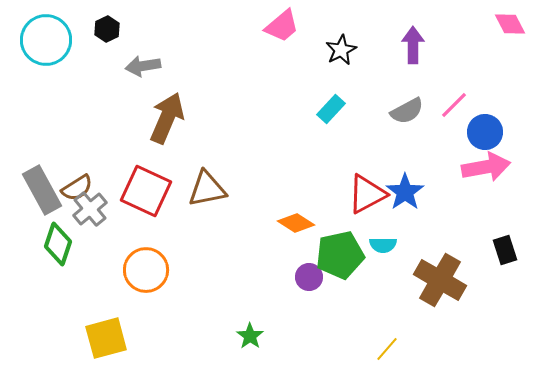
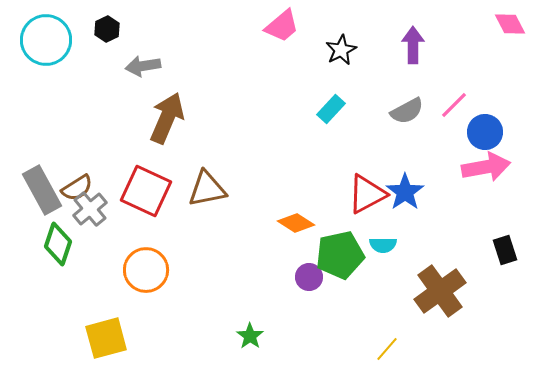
brown cross: moved 11 px down; rotated 24 degrees clockwise
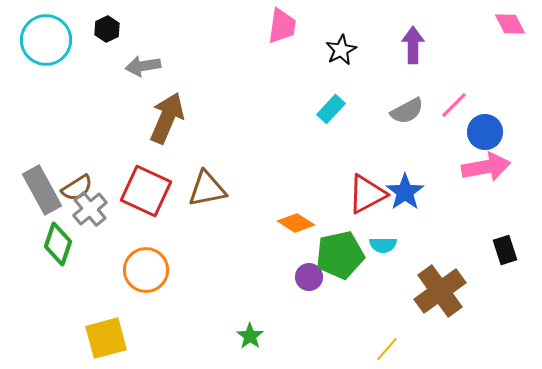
pink trapezoid: rotated 42 degrees counterclockwise
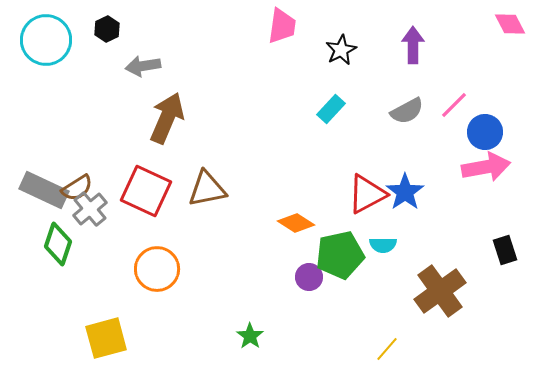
gray rectangle: moved 2 px right; rotated 36 degrees counterclockwise
orange circle: moved 11 px right, 1 px up
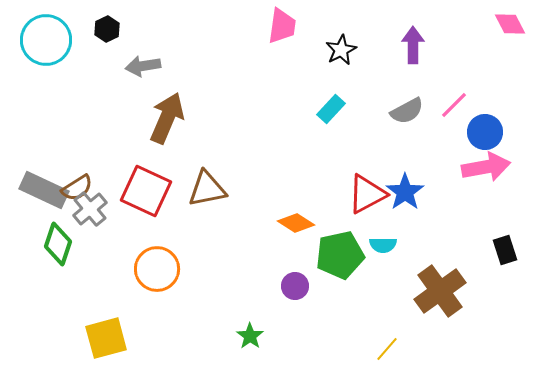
purple circle: moved 14 px left, 9 px down
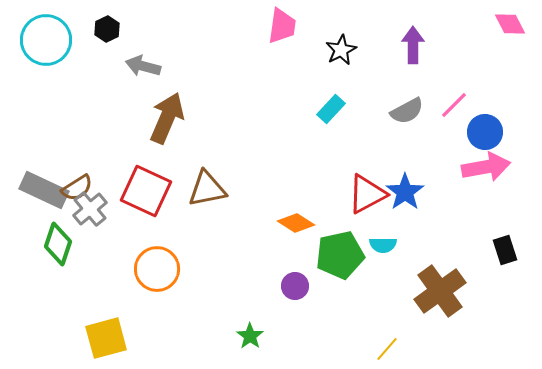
gray arrow: rotated 24 degrees clockwise
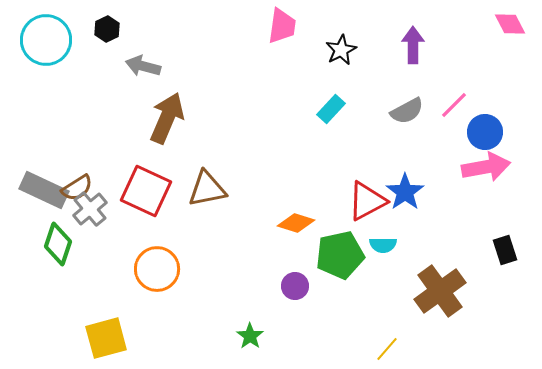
red triangle: moved 7 px down
orange diamond: rotated 15 degrees counterclockwise
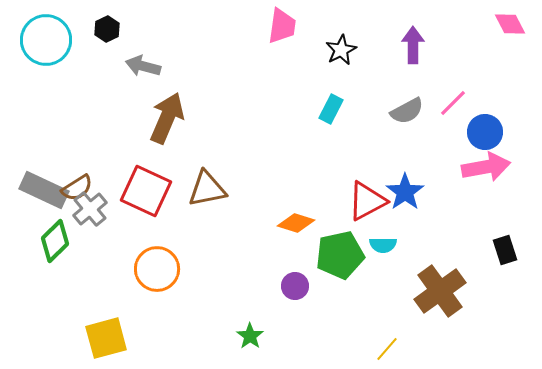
pink line: moved 1 px left, 2 px up
cyan rectangle: rotated 16 degrees counterclockwise
green diamond: moved 3 px left, 3 px up; rotated 27 degrees clockwise
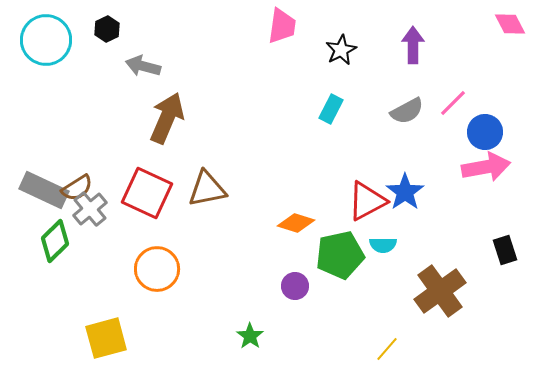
red square: moved 1 px right, 2 px down
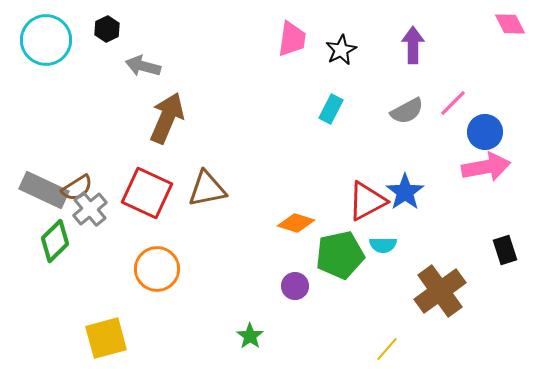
pink trapezoid: moved 10 px right, 13 px down
